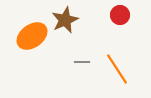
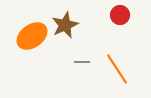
brown star: moved 5 px down
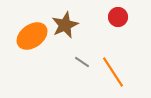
red circle: moved 2 px left, 2 px down
gray line: rotated 35 degrees clockwise
orange line: moved 4 px left, 3 px down
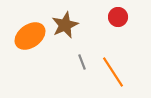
orange ellipse: moved 2 px left
gray line: rotated 35 degrees clockwise
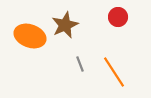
orange ellipse: rotated 56 degrees clockwise
gray line: moved 2 px left, 2 px down
orange line: moved 1 px right
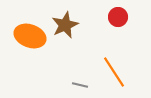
gray line: moved 21 px down; rotated 56 degrees counterclockwise
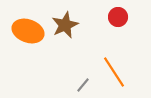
orange ellipse: moved 2 px left, 5 px up
gray line: moved 3 px right; rotated 63 degrees counterclockwise
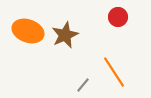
brown star: moved 10 px down
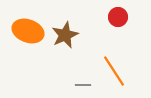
orange line: moved 1 px up
gray line: rotated 49 degrees clockwise
